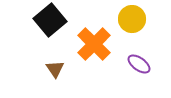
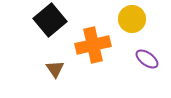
orange cross: moved 1 px left, 1 px down; rotated 32 degrees clockwise
purple ellipse: moved 8 px right, 5 px up
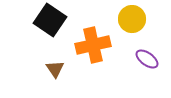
black square: rotated 16 degrees counterclockwise
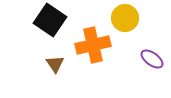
yellow circle: moved 7 px left, 1 px up
purple ellipse: moved 5 px right
brown triangle: moved 5 px up
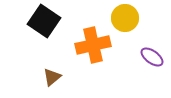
black square: moved 6 px left, 1 px down
purple ellipse: moved 2 px up
brown triangle: moved 3 px left, 13 px down; rotated 24 degrees clockwise
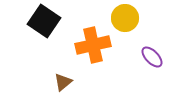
purple ellipse: rotated 10 degrees clockwise
brown triangle: moved 11 px right, 5 px down
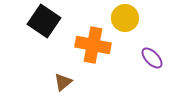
orange cross: rotated 24 degrees clockwise
purple ellipse: moved 1 px down
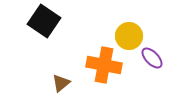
yellow circle: moved 4 px right, 18 px down
orange cross: moved 11 px right, 20 px down
brown triangle: moved 2 px left, 1 px down
